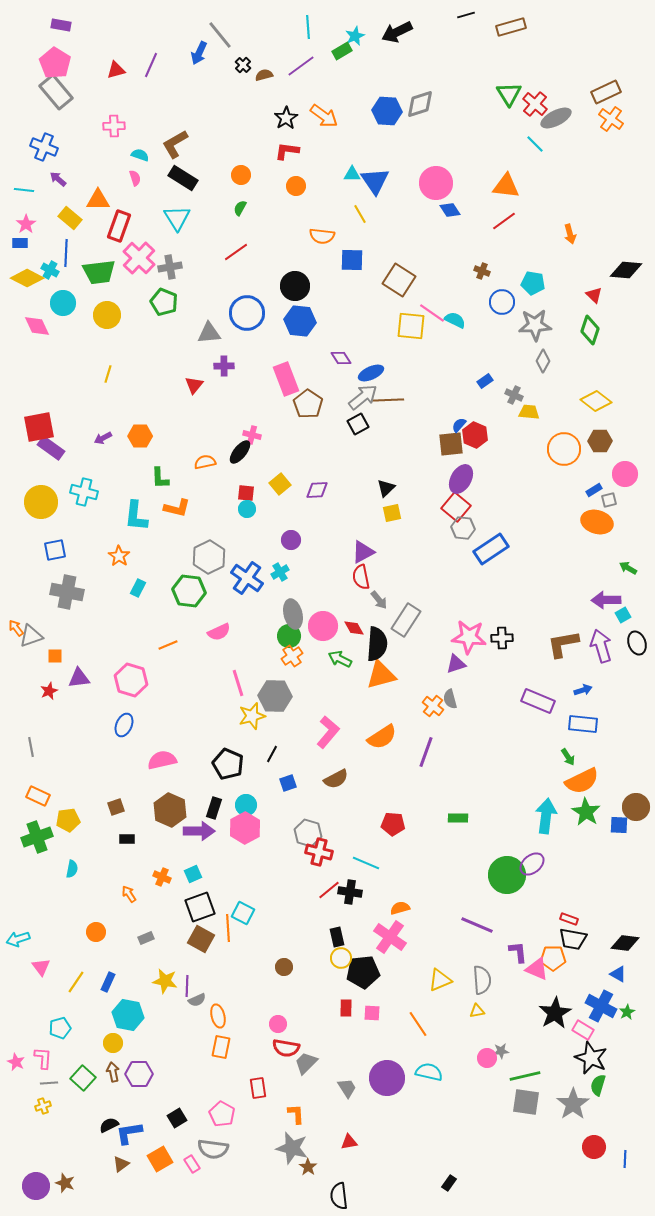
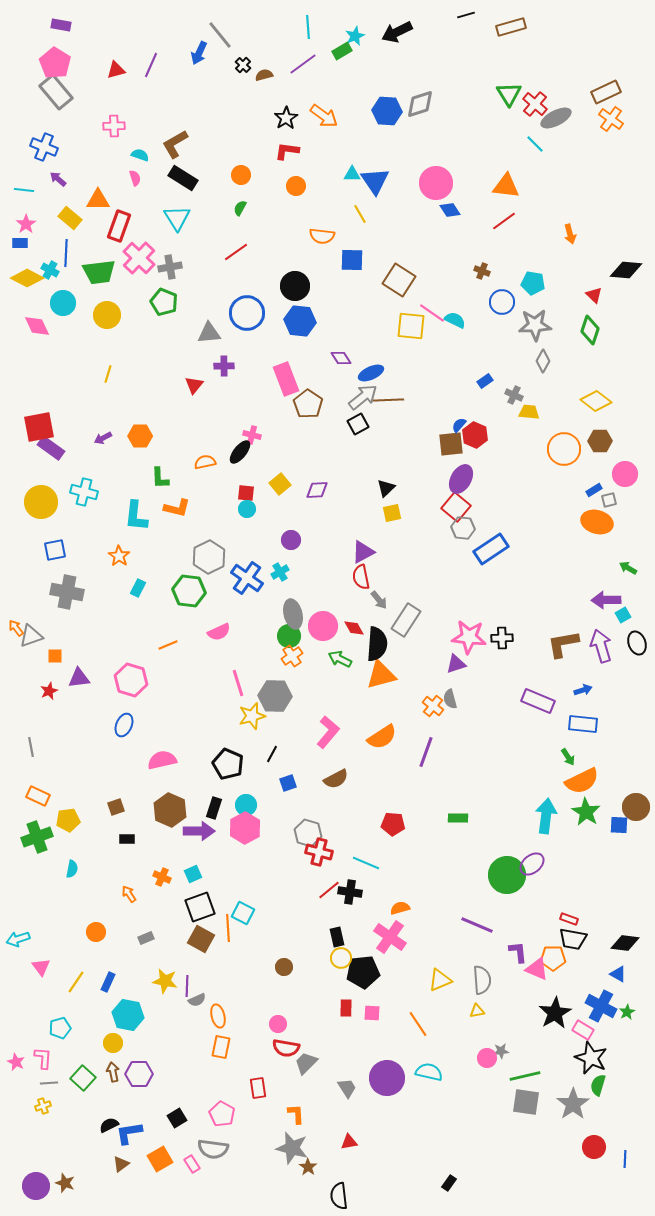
purple line at (301, 66): moved 2 px right, 2 px up
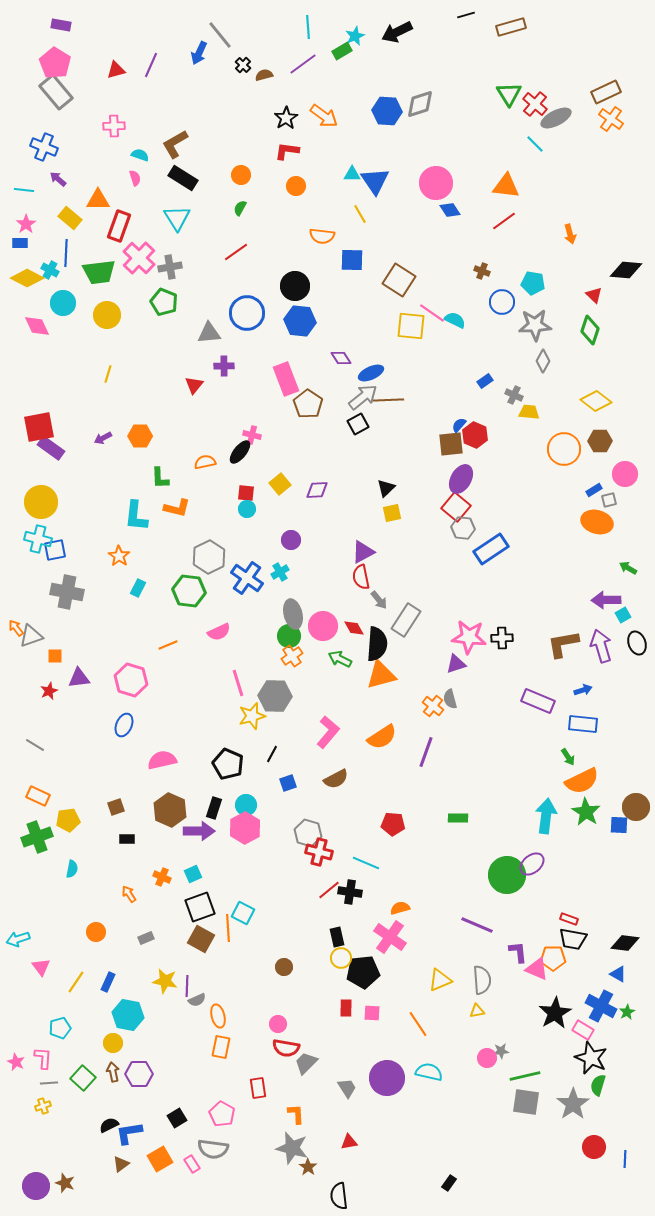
cyan cross at (84, 492): moved 46 px left, 47 px down
gray line at (31, 747): moved 4 px right, 2 px up; rotated 48 degrees counterclockwise
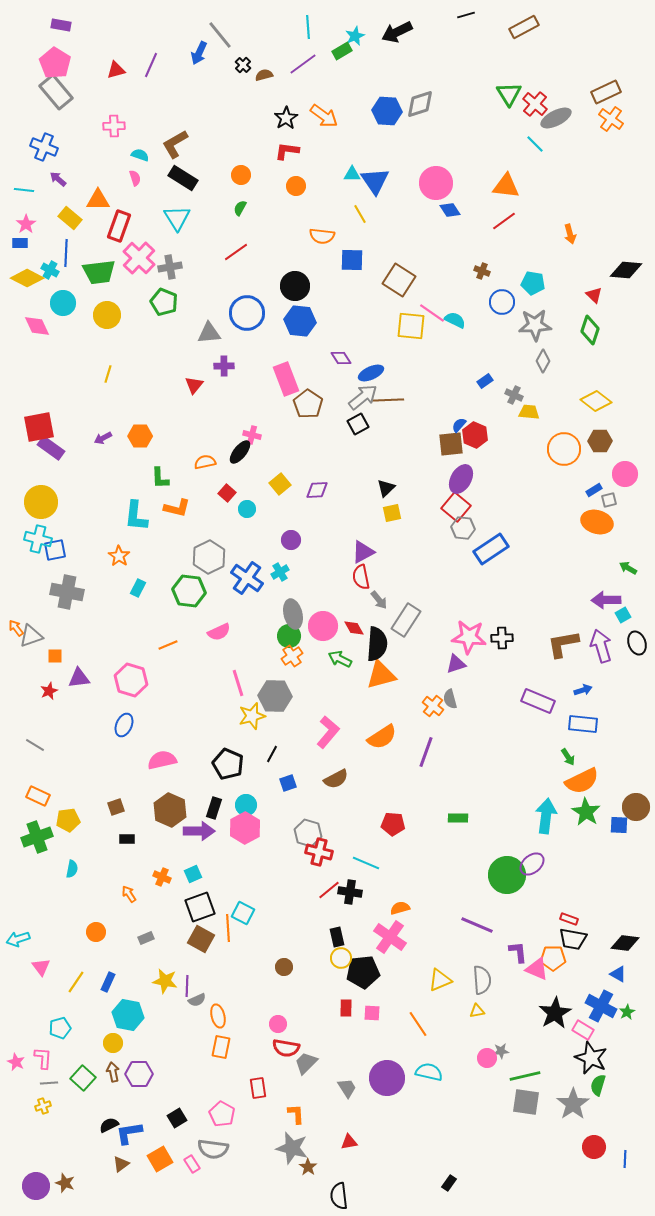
brown rectangle at (511, 27): moved 13 px right; rotated 12 degrees counterclockwise
red square at (246, 493): moved 19 px left; rotated 36 degrees clockwise
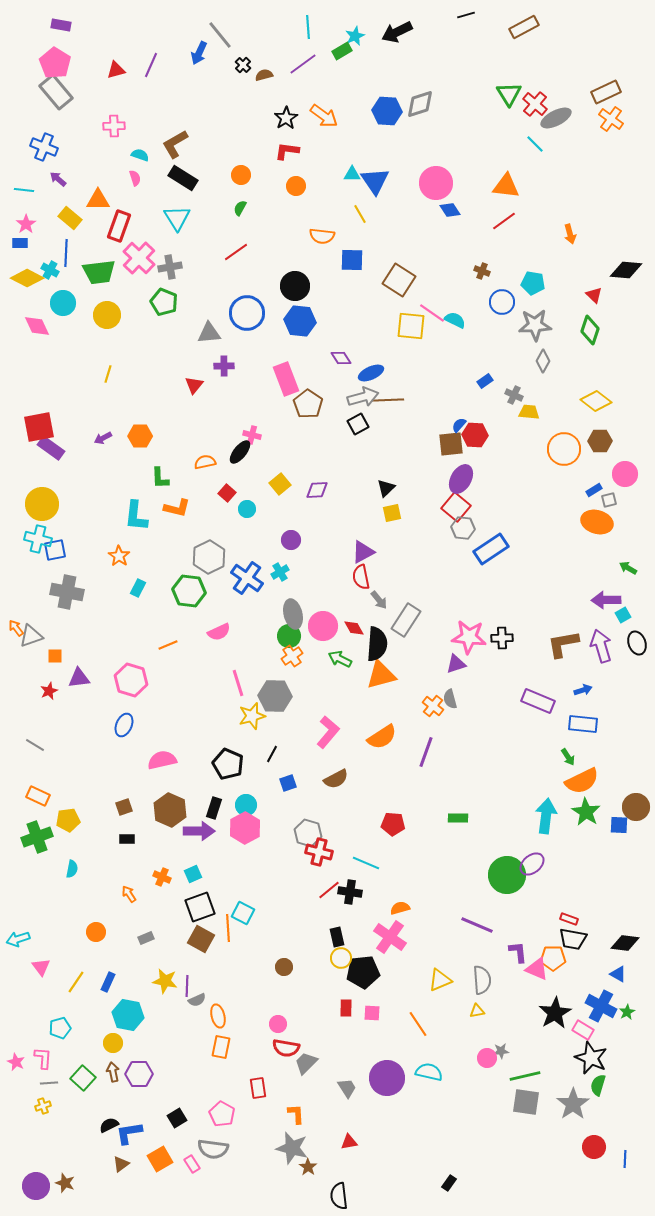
gray arrow at (363, 397): rotated 24 degrees clockwise
red hexagon at (475, 435): rotated 20 degrees counterclockwise
yellow circle at (41, 502): moved 1 px right, 2 px down
brown square at (116, 807): moved 8 px right
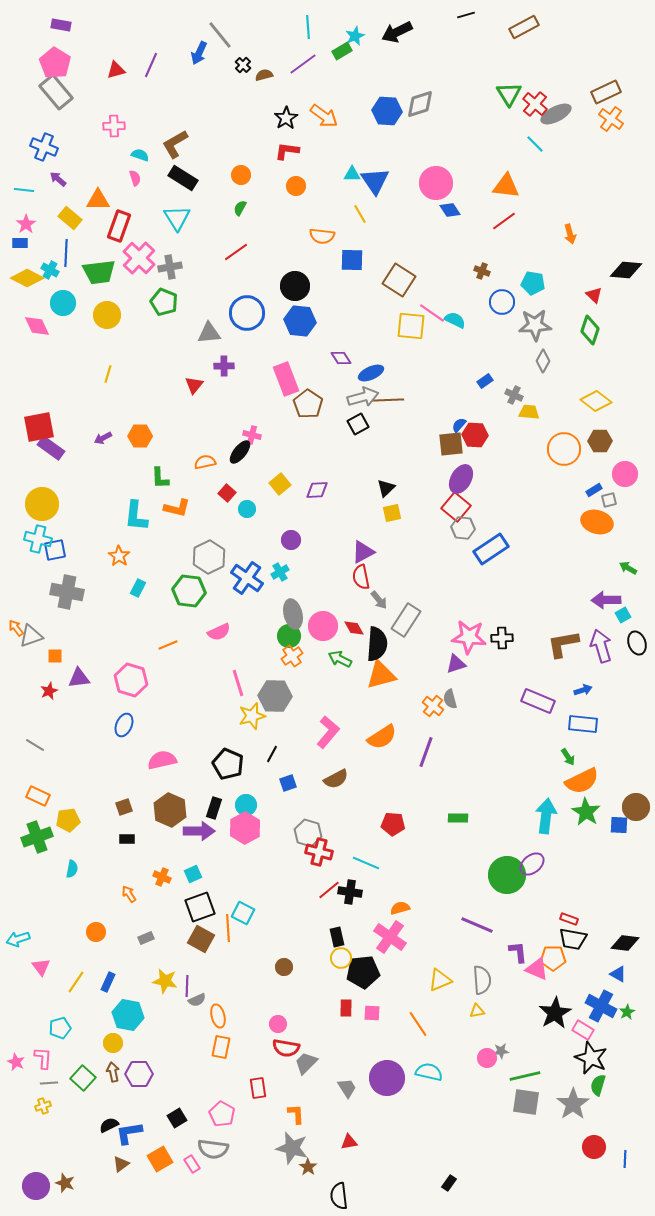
gray ellipse at (556, 118): moved 4 px up
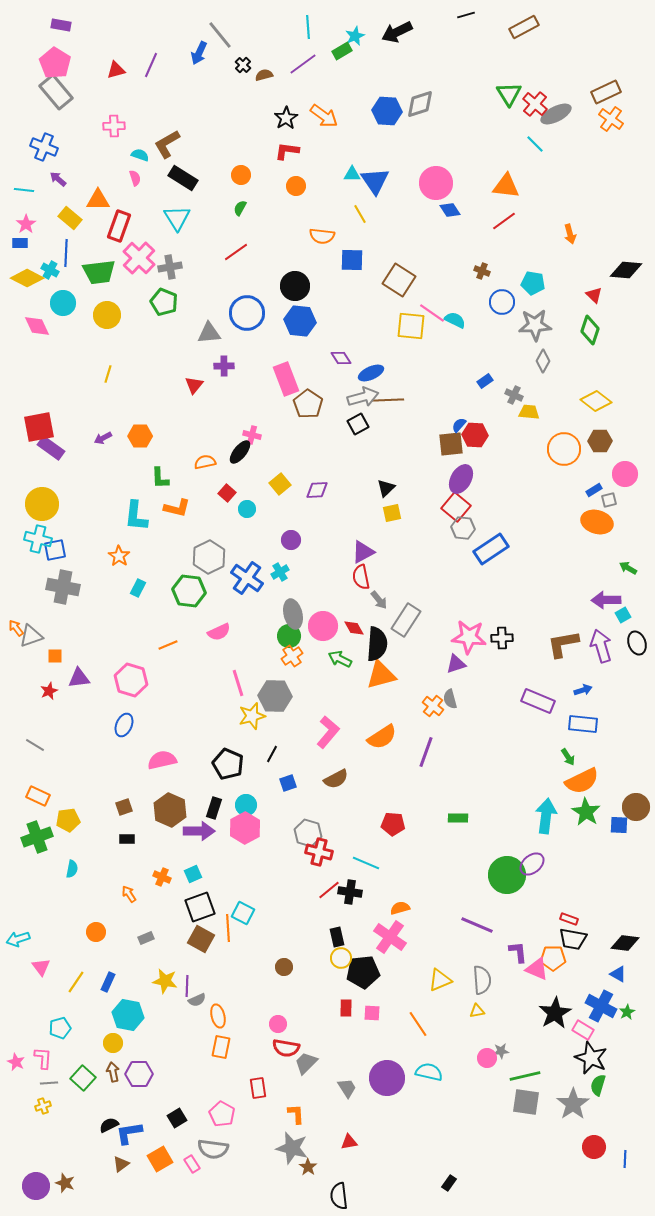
brown L-shape at (175, 144): moved 8 px left
gray cross at (67, 592): moved 4 px left, 5 px up
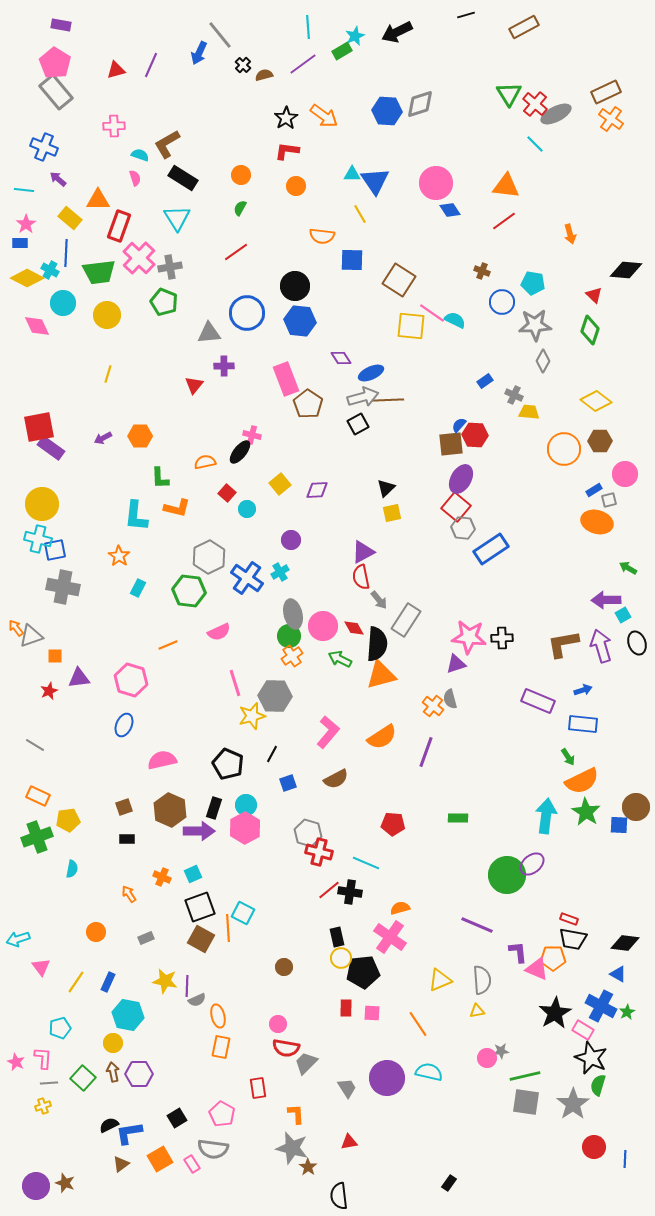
pink line at (238, 683): moved 3 px left
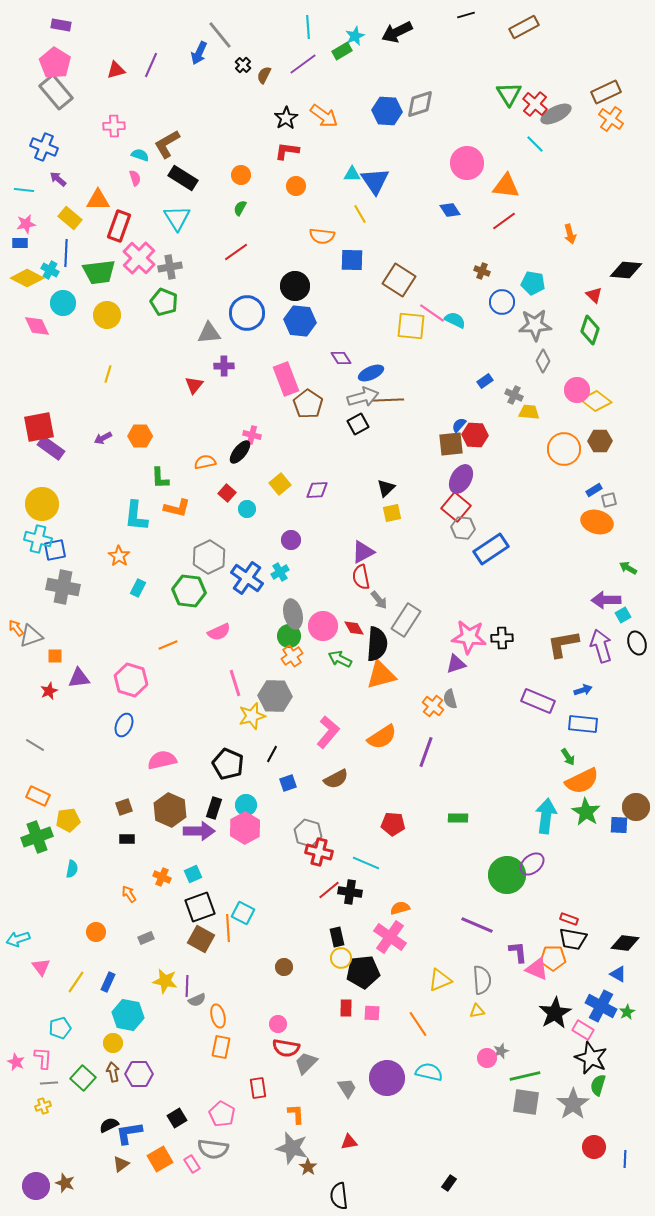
brown semicircle at (264, 75): rotated 48 degrees counterclockwise
pink circle at (436, 183): moved 31 px right, 20 px up
pink star at (26, 224): rotated 24 degrees clockwise
pink circle at (625, 474): moved 48 px left, 84 px up
gray star at (501, 1051): rotated 14 degrees counterclockwise
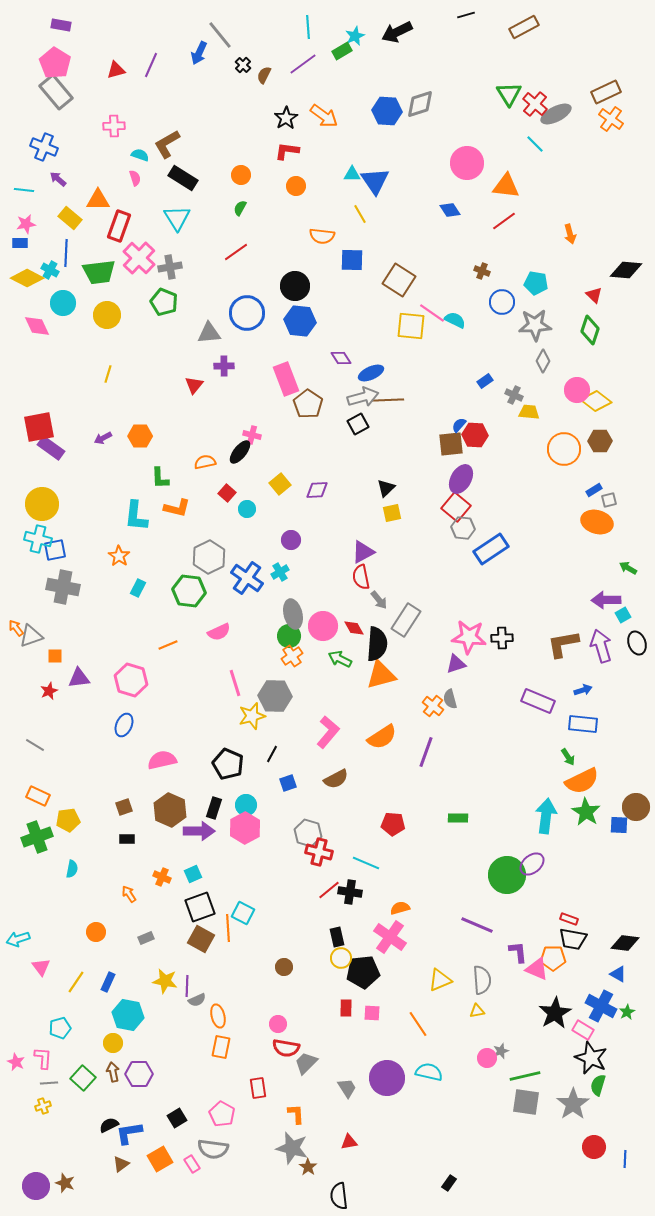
cyan pentagon at (533, 283): moved 3 px right
